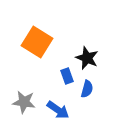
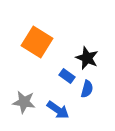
blue rectangle: rotated 35 degrees counterclockwise
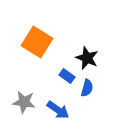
blue semicircle: moved 1 px up
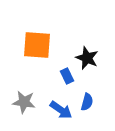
orange square: moved 3 px down; rotated 28 degrees counterclockwise
blue rectangle: rotated 28 degrees clockwise
blue semicircle: moved 14 px down
blue arrow: moved 3 px right
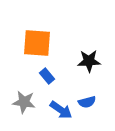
orange square: moved 2 px up
black star: moved 2 px right, 3 px down; rotated 25 degrees counterclockwise
blue rectangle: moved 20 px left; rotated 14 degrees counterclockwise
blue semicircle: rotated 60 degrees clockwise
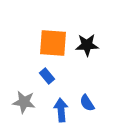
orange square: moved 16 px right
black star: moved 2 px left, 16 px up
blue semicircle: moved 1 px down; rotated 72 degrees clockwise
blue arrow: rotated 130 degrees counterclockwise
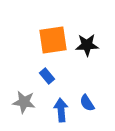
orange square: moved 3 px up; rotated 12 degrees counterclockwise
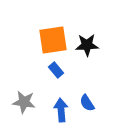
blue rectangle: moved 9 px right, 6 px up
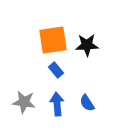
blue arrow: moved 4 px left, 6 px up
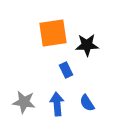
orange square: moved 7 px up
blue rectangle: moved 10 px right; rotated 14 degrees clockwise
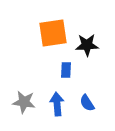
blue rectangle: rotated 28 degrees clockwise
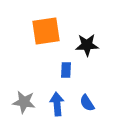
orange square: moved 7 px left, 2 px up
